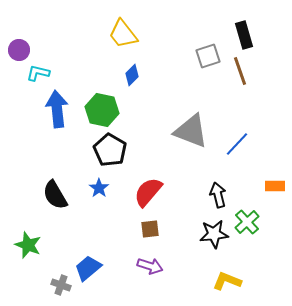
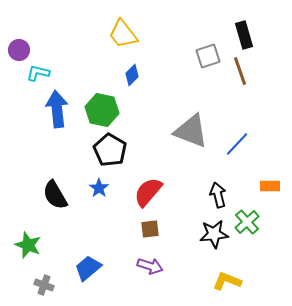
orange rectangle: moved 5 px left
gray cross: moved 17 px left
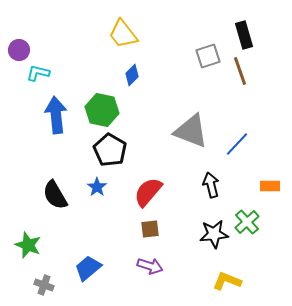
blue arrow: moved 1 px left, 6 px down
blue star: moved 2 px left, 1 px up
black arrow: moved 7 px left, 10 px up
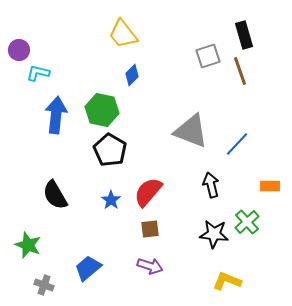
blue arrow: rotated 12 degrees clockwise
blue star: moved 14 px right, 13 px down
black star: rotated 12 degrees clockwise
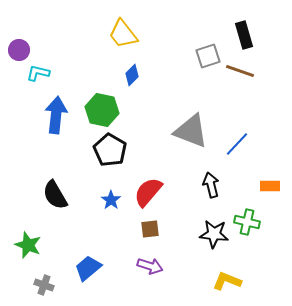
brown line: rotated 52 degrees counterclockwise
green cross: rotated 35 degrees counterclockwise
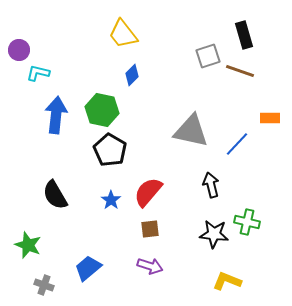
gray triangle: rotated 9 degrees counterclockwise
orange rectangle: moved 68 px up
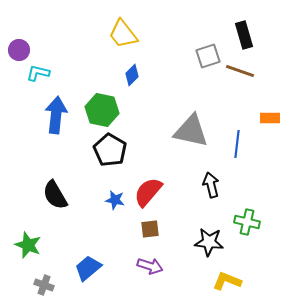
blue line: rotated 36 degrees counterclockwise
blue star: moved 4 px right; rotated 24 degrees counterclockwise
black star: moved 5 px left, 8 px down
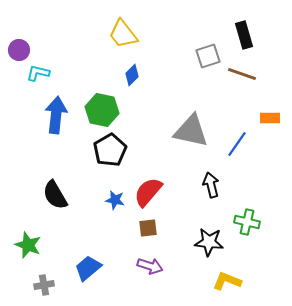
brown line: moved 2 px right, 3 px down
blue line: rotated 28 degrees clockwise
black pentagon: rotated 12 degrees clockwise
brown square: moved 2 px left, 1 px up
gray cross: rotated 30 degrees counterclockwise
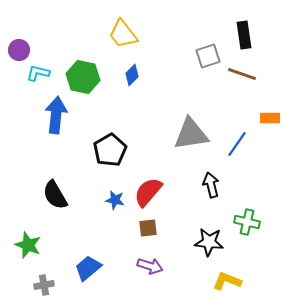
black rectangle: rotated 8 degrees clockwise
green hexagon: moved 19 px left, 33 px up
gray triangle: moved 3 px down; rotated 21 degrees counterclockwise
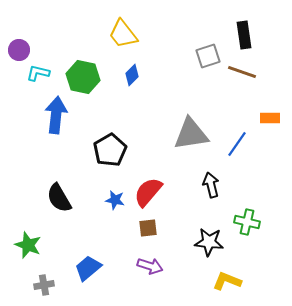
brown line: moved 2 px up
black semicircle: moved 4 px right, 3 px down
